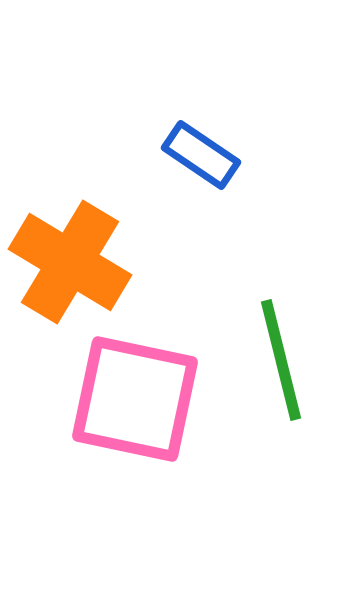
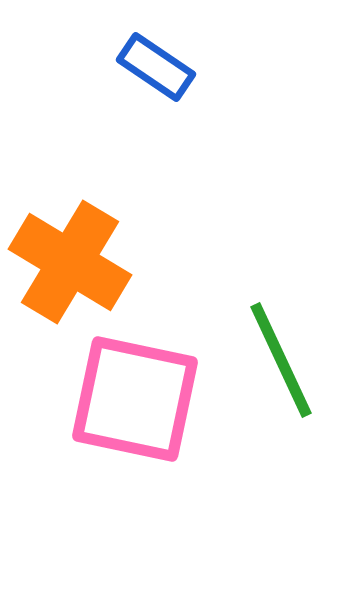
blue rectangle: moved 45 px left, 88 px up
green line: rotated 11 degrees counterclockwise
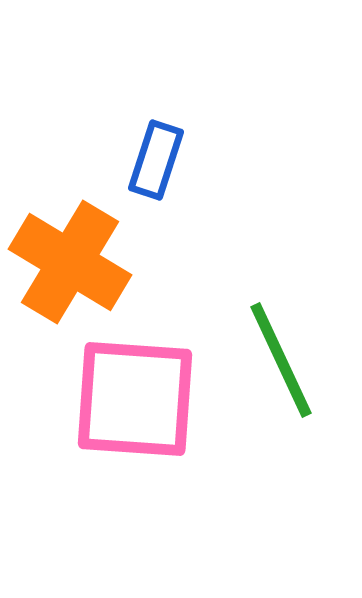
blue rectangle: moved 93 px down; rotated 74 degrees clockwise
pink square: rotated 8 degrees counterclockwise
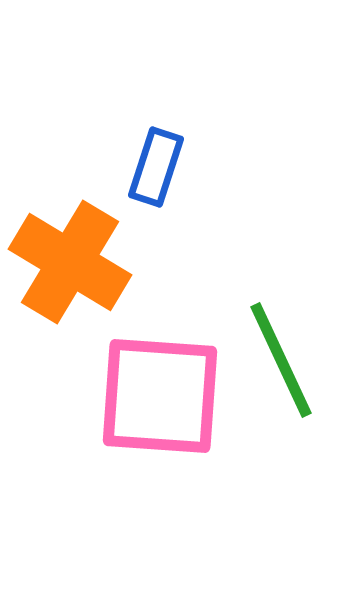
blue rectangle: moved 7 px down
pink square: moved 25 px right, 3 px up
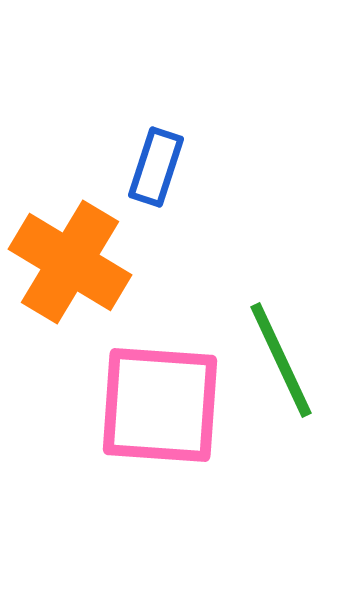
pink square: moved 9 px down
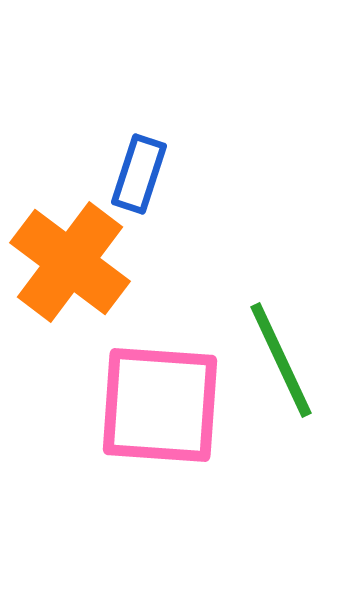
blue rectangle: moved 17 px left, 7 px down
orange cross: rotated 6 degrees clockwise
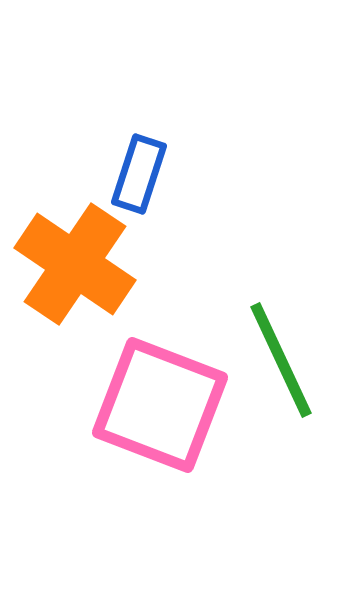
orange cross: moved 5 px right, 2 px down; rotated 3 degrees counterclockwise
pink square: rotated 17 degrees clockwise
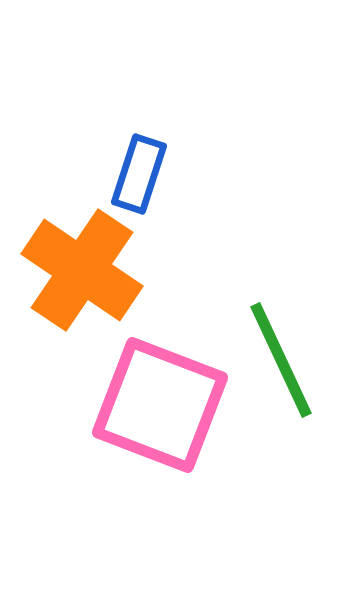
orange cross: moved 7 px right, 6 px down
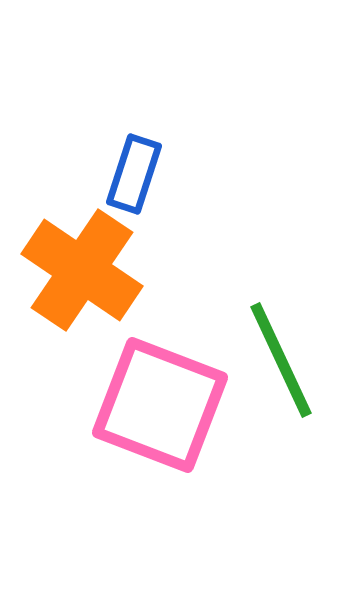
blue rectangle: moved 5 px left
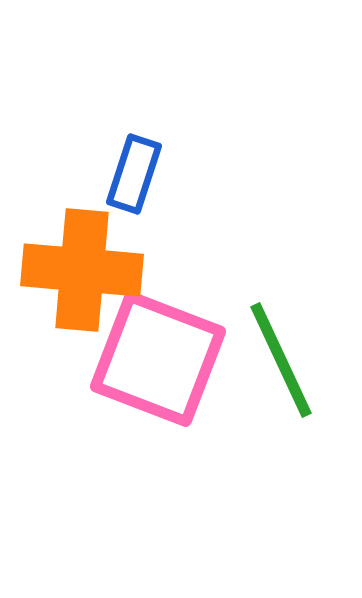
orange cross: rotated 29 degrees counterclockwise
pink square: moved 2 px left, 46 px up
